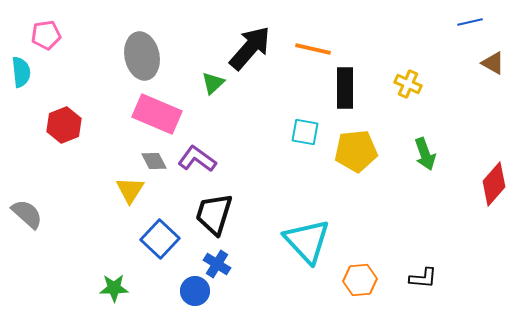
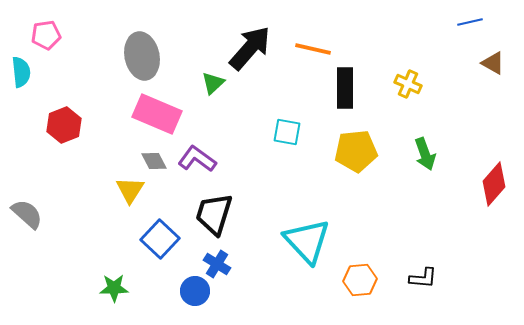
cyan square: moved 18 px left
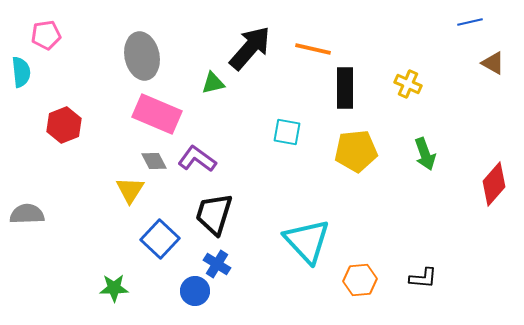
green triangle: rotated 30 degrees clockwise
gray semicircle: rotated 44 degrees counterclockwise
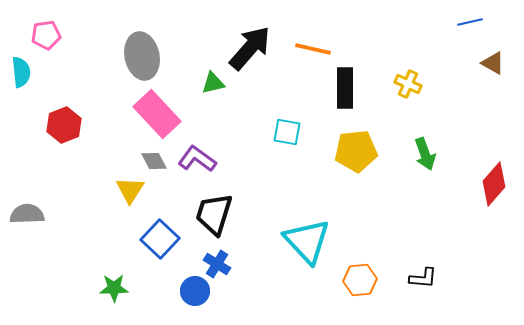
pink rectangle: rotated 24 degrees clockwise
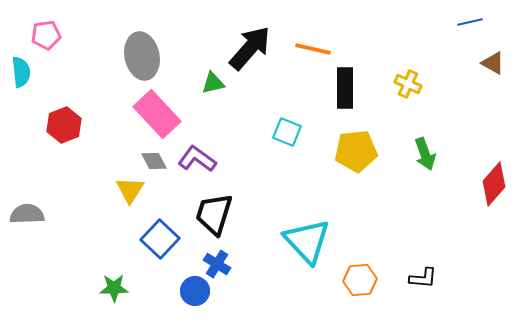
cyan square: rotated 12 degrees clockwise
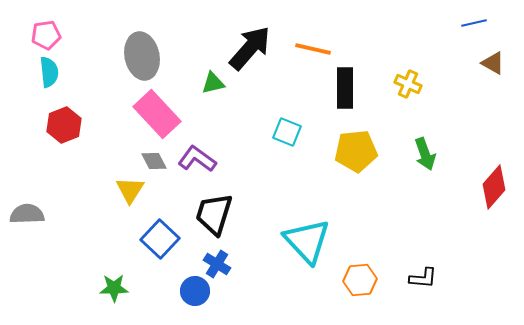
blue line: moved 4 px right, 1 px down
cyan semicircle: moved 28 px right
red diamond: moved 3 px down
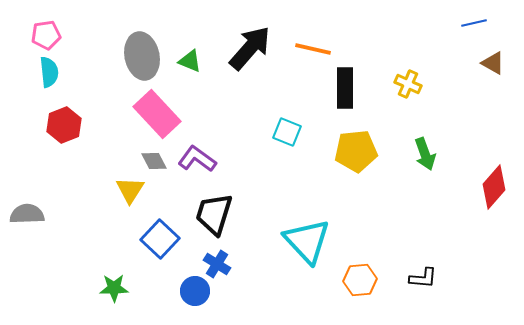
green triangle: moved 23 px left, 22 px up; rotated 35 degrees clockwise
